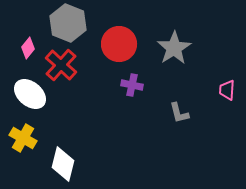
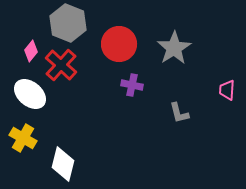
pink diamond: moved 3 px right, 3 px down
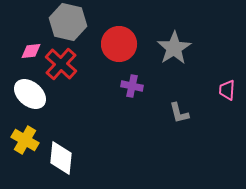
gray hexagon: moved 1 px up; rotated 9 degrees counterclockwise
pink diamond: rotated 45 degrees clockwise
red cross: moved 1 px up
purple cross: moved 1 px down
yellow cross: moved 2 px right, 2 px down
white diamond: moved 2 px left, 6 px up; rotated 8 degrees counterclockwise
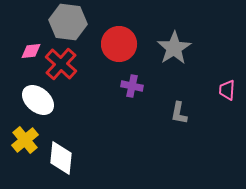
gray hexagon: rotated 6 degrees counterclockwise
white ellipse: moved 8 px right, 6 px down
gray L-shape: rotated 25 degrees clockwise
yellow cross: rotated 20 degrees clockwise
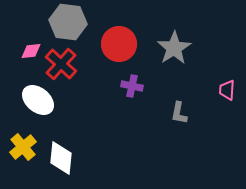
yellow cross: moved 2 px left, 7 px down
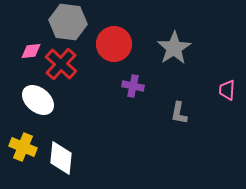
red circle: moved 5 px left
purple cross: moved 1 px right
yellow cross: rotated 28 degrees counterclockwise
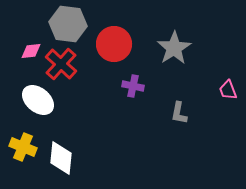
gray hexagon: moved 2 px down
pink trapezoid: moved 1 px right; rotated 25 degrees counterclockwise
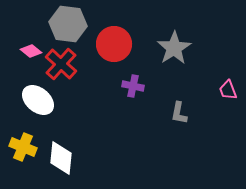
pink diamond: rotated 45 degrees clockwise
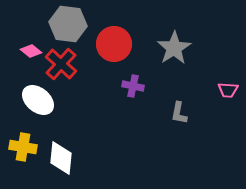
pink trapezoid: rotated 65 degrees counterclockwise
yellow cross: rotated 12 degrees counterclockwise
